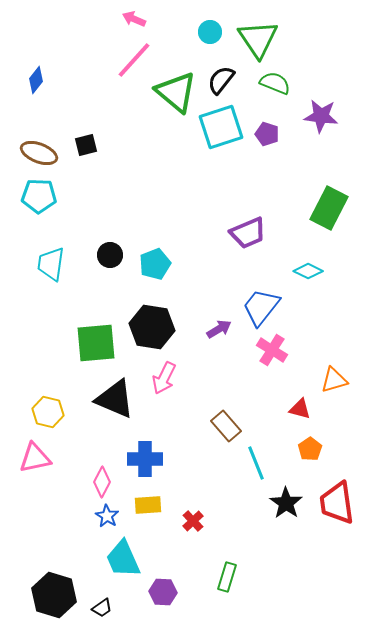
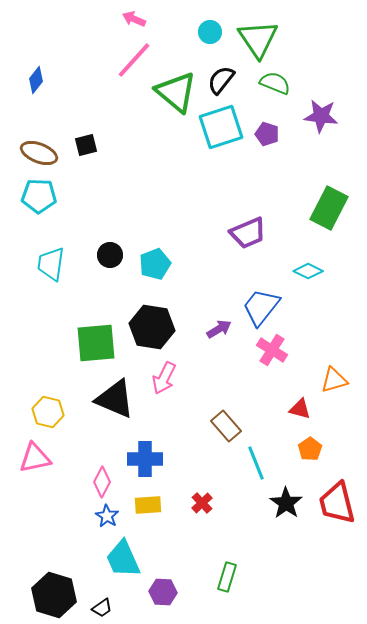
red trapezoid at (337, 503): rotated 6 degrees counterclockwise
red cross at (193, 521): moved 9 px right, 18 px up
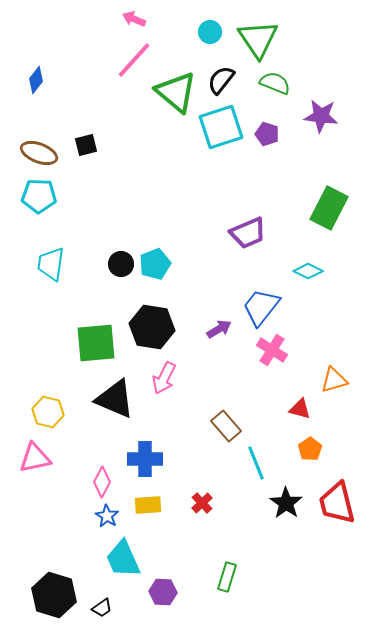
black circle at (110, 255): moved 11 px right, 9 px down
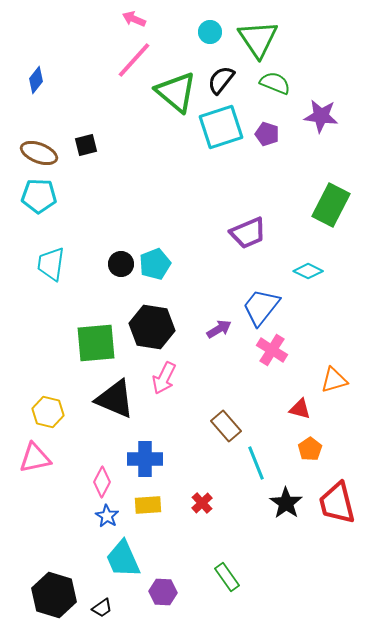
green rectangle at (329, 208): moved 2 px right, 3 px up
green rectangle at (227, 577): rotated 52 degrees counterclockwise
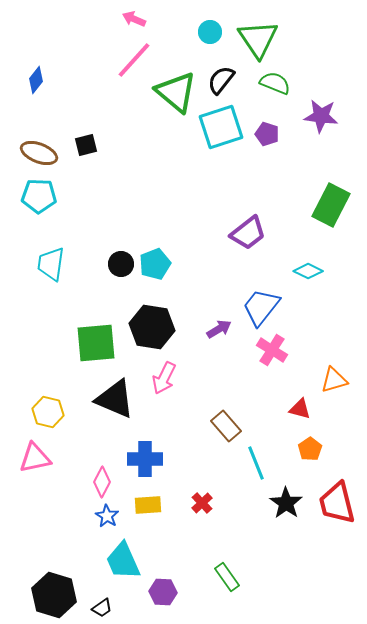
purple trapezoid at (248, 233): rotated 15 degrees counterclockwise
cyan trapezoid at (123, 559): moved 2 px down
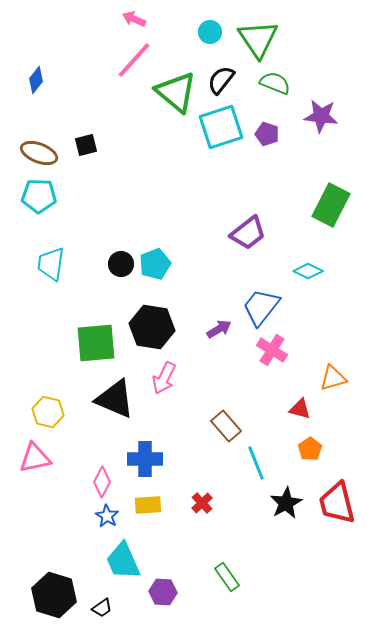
orange triangle at (334, 380): moved 1 px left, 2 px up
black star at (286, 503): rotated 8 degrees clockwise
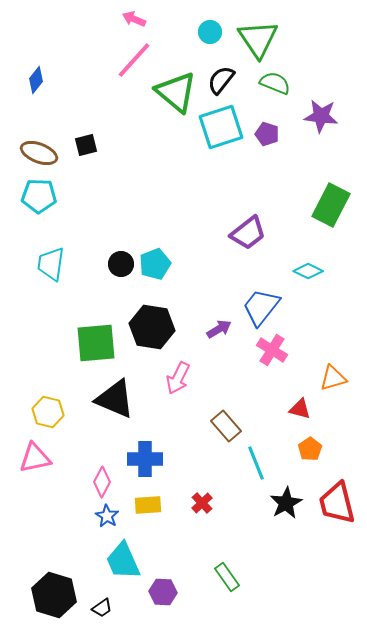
pink arrow at (164, 378): moved 14 px right
